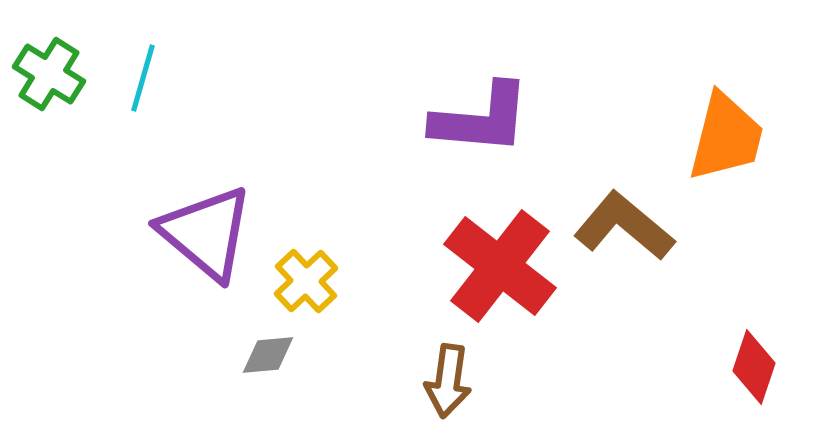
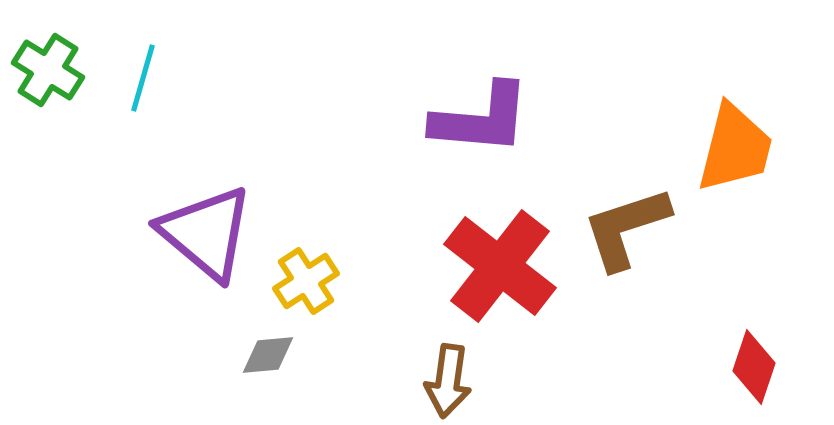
green cross: moved 1 px left, 4 px up
orange trapezoid: moved 9 px right, 11 px down
brown L-shape: moved 2 px right, 2 px down; rotated 58 degrees counterclockwise
yellow cross: rotated 10 degrees clockwise
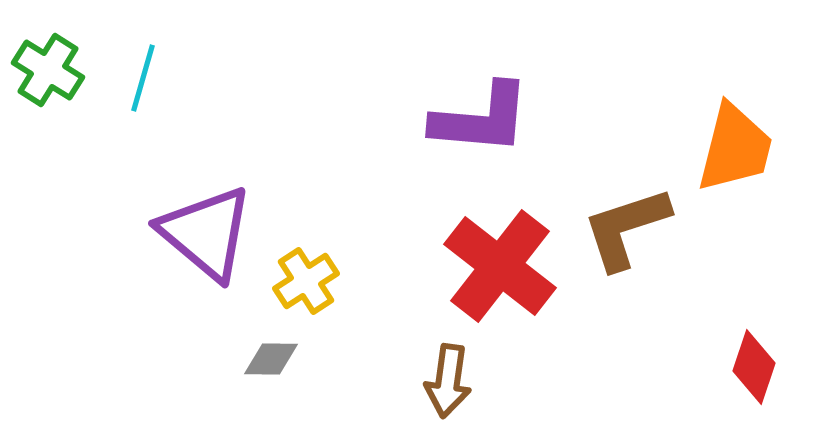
gray diamond: moved 3 px right, 4 px down; rotated 6 degrees clockwise
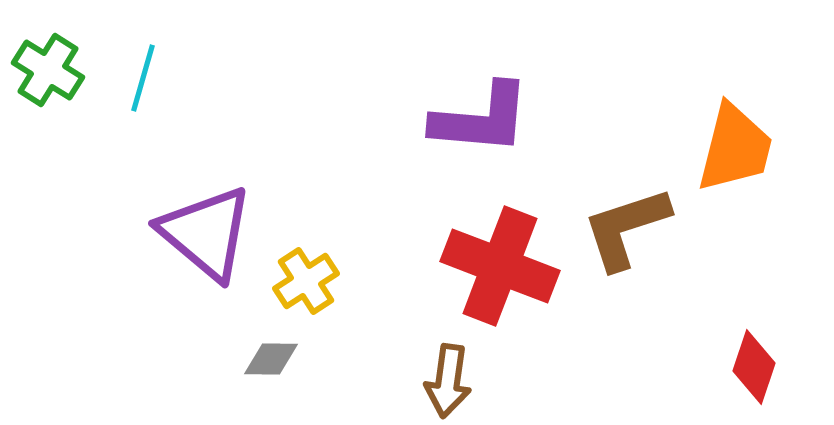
red cross: rotated 17 degrees counterclockwise
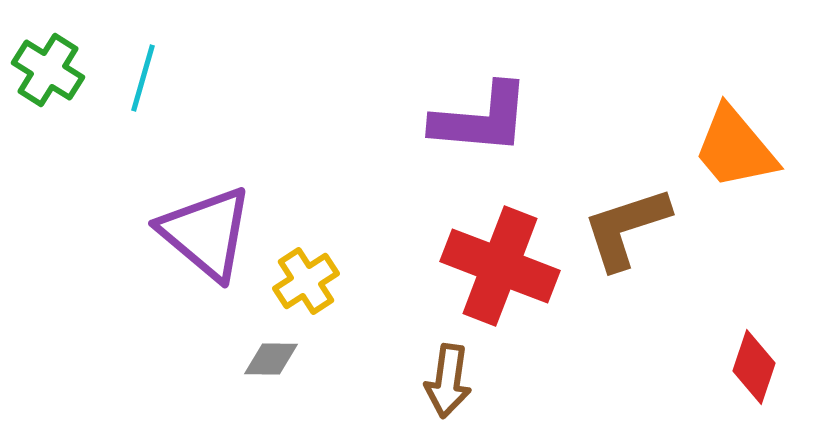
orange trapezoid: rotated 126 degrees clockwise
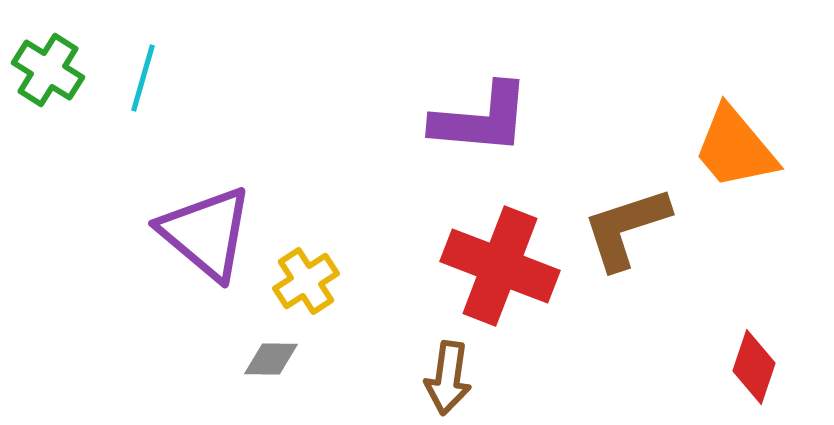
brown arrow: moved 3 px up
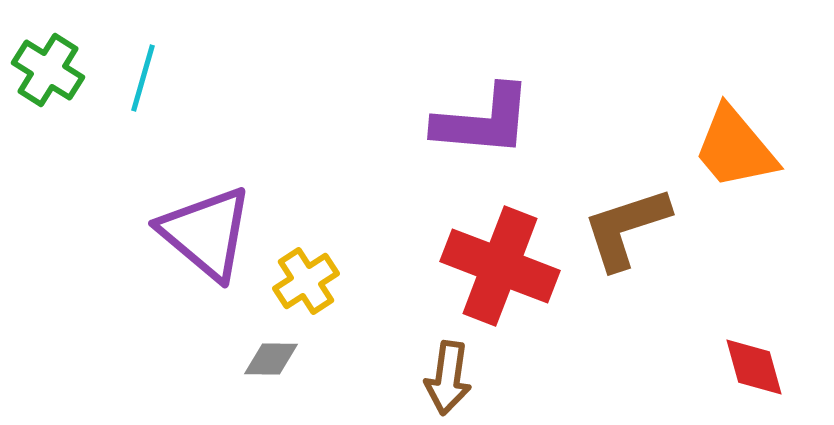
purple L-shape: moved 2 px right, 2 px down
red diamond: rotated 34 degrees counterclockwise
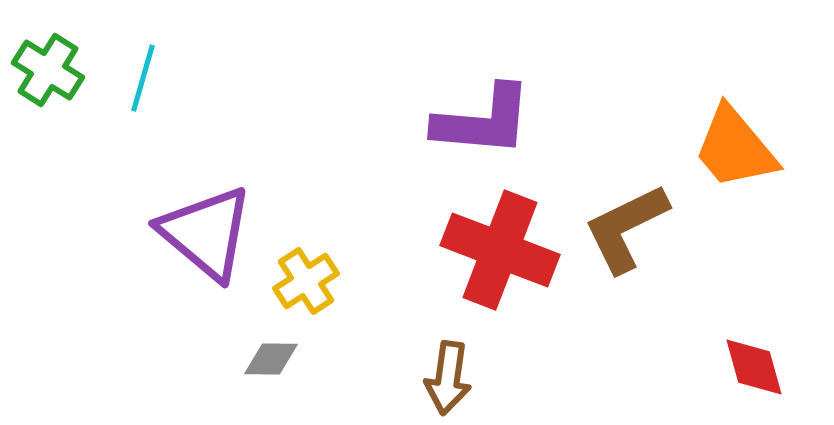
brown L-shape: rotated 8 degrees counterclockwise
red cross: moved 16 px up
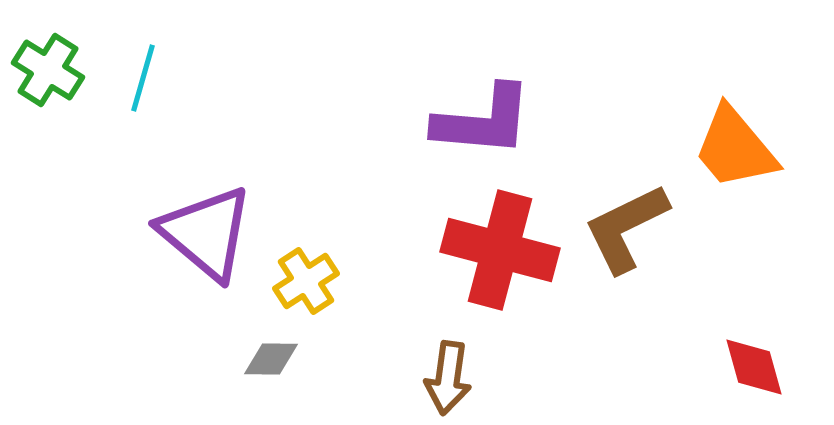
red cross: rotated 6 degrees counterclockwise
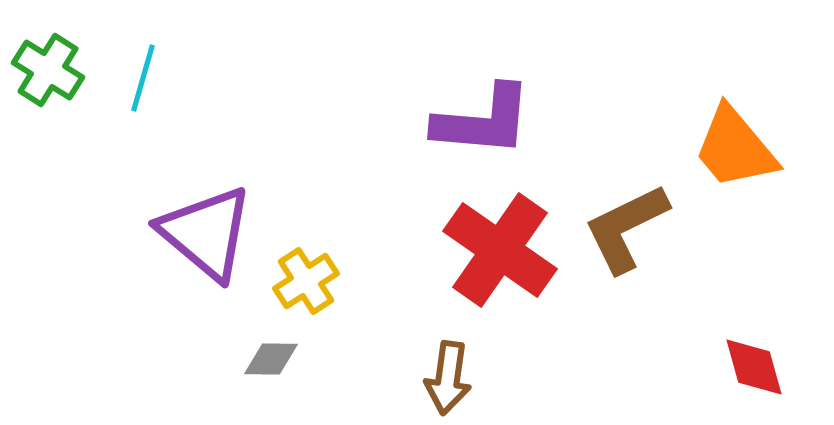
red cross: rotated 20 degrees clockwise
